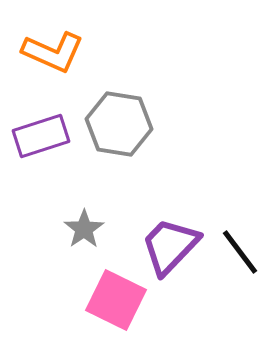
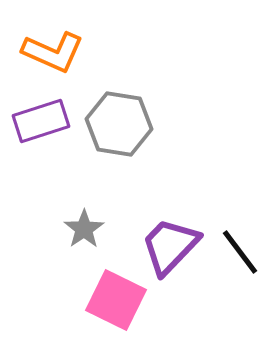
purple rectangle: moved 15 px up
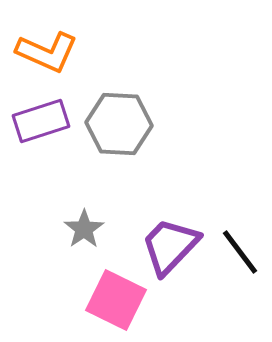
orange L-shape: moved 6 px left
gray hexagon: rotated 6 degrees counterclockwise
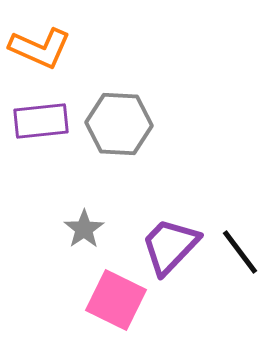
orange L-shape: moved 7 px left, 4 px up
purple rectangle: rotated 12 degrees clockwise
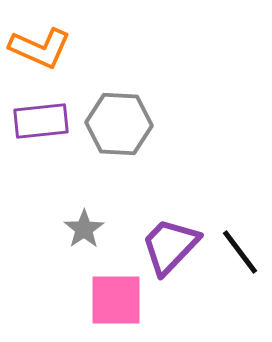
pink square: rotated 26 degrees counterclockwise
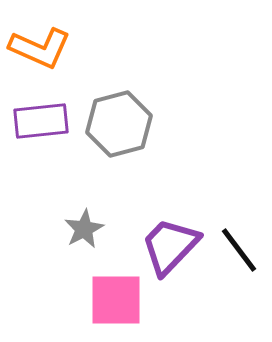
gray hexagon: rotated 18 degrees counterclockwise
gray star: rotated 6 degrees clockwise
black line: moved 1 px left, 2 px up
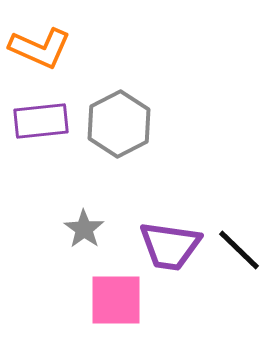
gray hexagon: rotated 12 degrees counterclockwise
gray star: rotated 9 degrees counterclockwise
purple trapezoid: rotated 126 degrees counterclockwise
black line: rotated 9 degrees counterclockwise
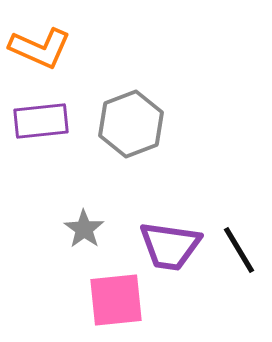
gray hexagon: moved 12 px right; rotated 6 degrees clockwise
black line: rotated 15 degrees clockwise
pink square: rotated 6 degrees counterclockwise
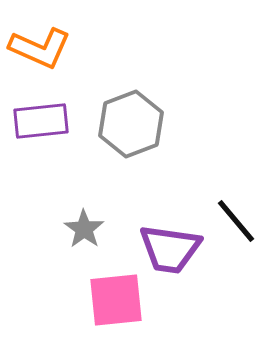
purple trapezoid: moved 3 px down
black line: moved 3 px left, 29 px up; rotated 9 degrees counterclockwise
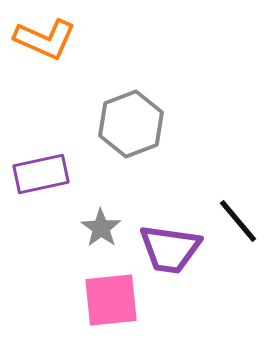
orange L-shape: moved 5 px right, 9 px up
purple rectangle: moved 53 px down; rotated 6 degrees counterclockwise
black line: moved 2 px right
gray star: moved 17 px right, 1 px up
pink square: moved 5 px left
